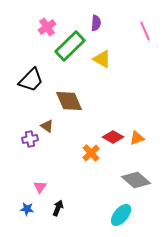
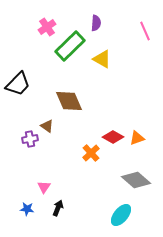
black trapezoid: moved 13 px left, 4 px down
pink triangle: moved 4 px right
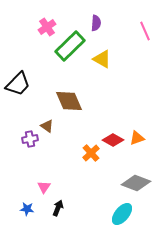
red diamond: moved 3 px down
gray diamond: moved 3 px down; rotated 20 degrees counterclockwise
cyan ellipse: moved 1 px right, 1 px up
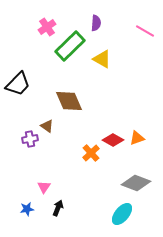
pink line: rotated 36 degrees counterclockwise
blue star: rotated 16 degrees counterclockwise
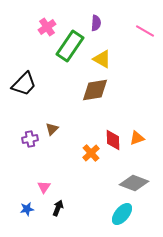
green rectangle: rotated 12 degrees counterclockwise
black trapezoid: moved 6 px right
brown diamond: moved 26 px right, 11 px up; rotated 76 degrees counterclockwise
brown triangle: moved 5 px right, 3 px down; rotated 40 degrees clockwise
red diamond: rotated 60 degrees clockwise
gray diamond: moved 2 px left
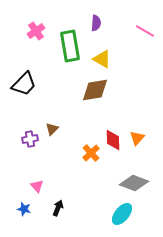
pink cross: moved 11 px left, 4 px down
green rectangle: rotated 44 degrees counterclockwise
orange triangle: rotated 28 degrees counterclockwise
pink triangle: moved 7 px left, 1 px up; rotated 16 degrees counterclockwise
blue star: moved 3 px left; rotated 24 degrees clockwise
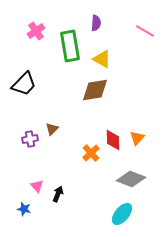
gray diamond: moved 3 px left, 4 px up
black arrow: moved 14 px up
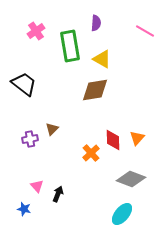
black trapezoid: rotated 96 degrees counterclockwise
